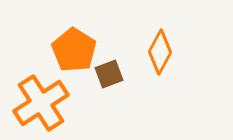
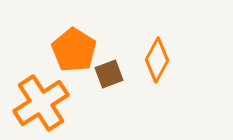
orange diamond: moved 3 px left, 8 px down
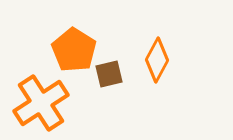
brown square: rotated 8 degrees clockwise
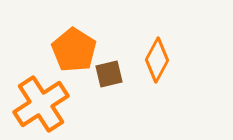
orange cross: moved 1 px down
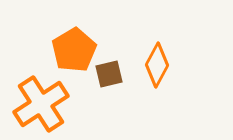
orange pentagon: rotated 9 degrees clockwise
orange diamond: moved 5 px down
